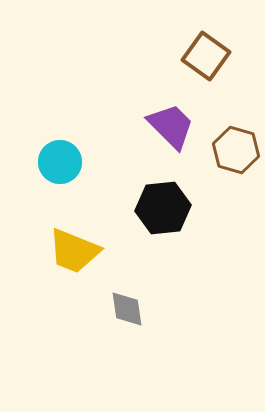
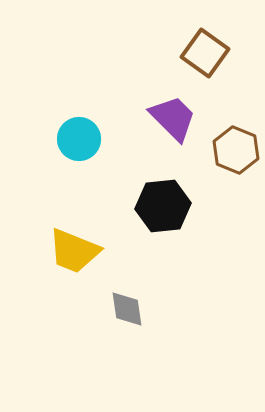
brown square: moved 1 px left, 3 px up
purple trapezoid: moved 2 px right, 8 px up
brown hexagon: rotated 6 degrees clockwise
cyan circle: moved 19 px right, 23 px up
black hexagon: moved 2 px up
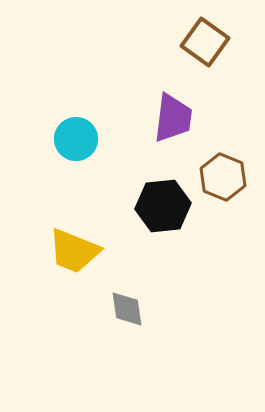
brown square: moved 11 px up
purple trapezoid: rotated 52 degrees clockwise
cyan circle: moved 3 px left
brown hexagon: moved 13 px left, 27 px down
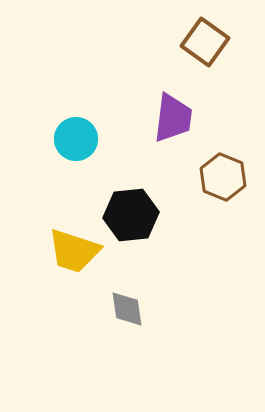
black hexagon: moved 32 px left, 9 px down
yellow trapezoid: rotated 4 degrees counterclockwise
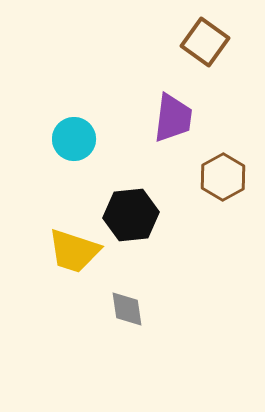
cyan circle: moved 2 px left
brown hexagon: rotated 9 degrees clockwise
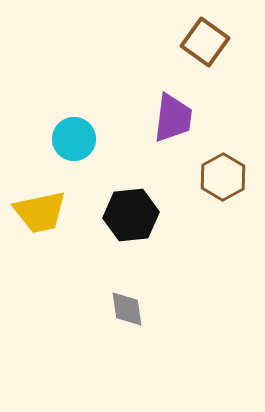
yellow trapezoid: moved 34 px left, 39 px up; rotated 30 degrees counterclockwise
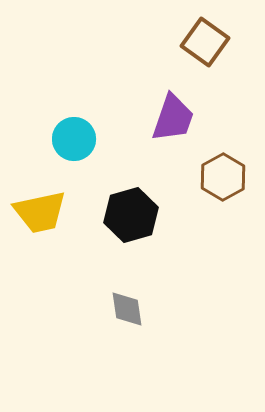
purple trapezoid: rotated 12 degrees clockwise
black hexagon: rotated 10 degrees counterclockwise
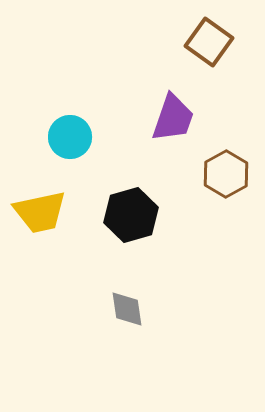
brown square: moved 4 px right
cyan circle: moved 4 px left, 2 px up
brown hexagon: moved 3 px right, 3 px up
